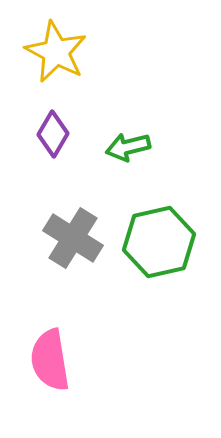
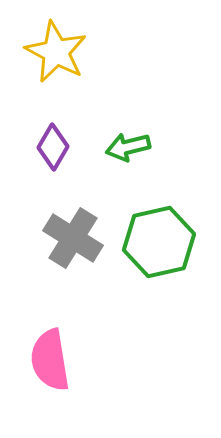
purple diamond: moved 13 px down
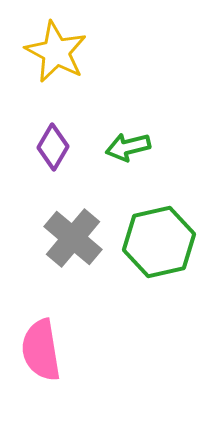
gray cross: rotated 8 degrees clockwise
pink semicircle: moved 9 px left, 10 px up
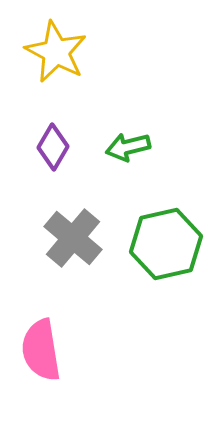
green hexagon: moved 7 px right, 2 px down
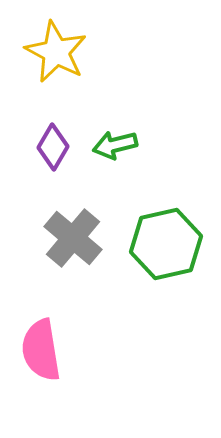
green arrow: moved 13 px left, 2 px up
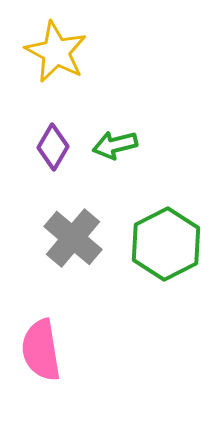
green hexagon: rotated 14 degrees counterclockwise
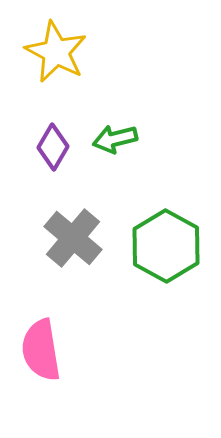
green arrow: moved 6 px up
green hexagon: moved 2 px down; rotated 4 degrees counterclockwise
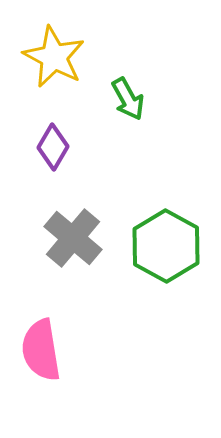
yellow star: moved 2 px left, 5 px down
green arrow: moved 13 px right, 40 px up; rotated 105 degrees counterclockwise
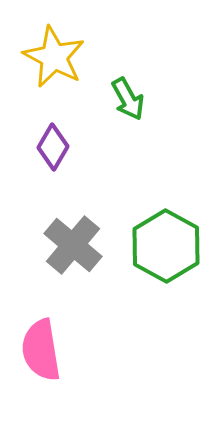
gray cross: moved 7 px down
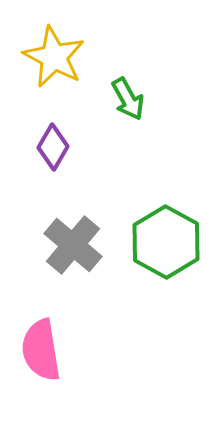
green hexagon: moved 4 px up
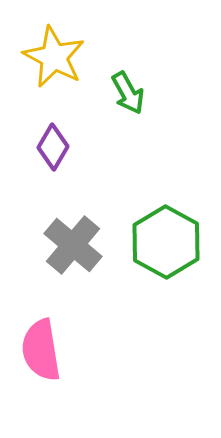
green arrow: moved 6 px up
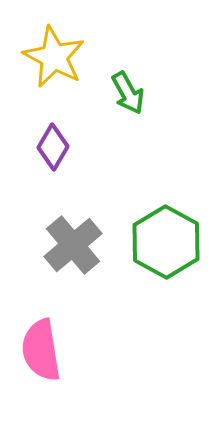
gray cross: rotated 10 degrees clockwise
